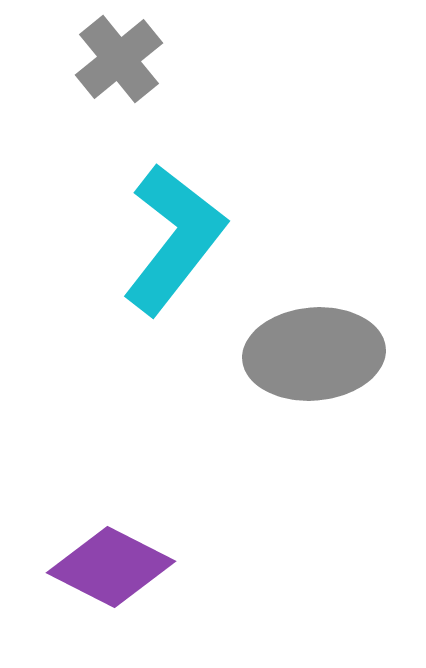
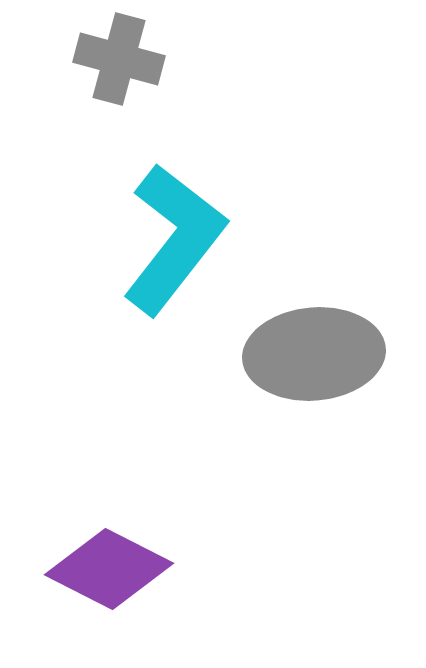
gray cross: rotated 36 degrees counterclockwise
purple diamond: moved 2 px left, 2 px down
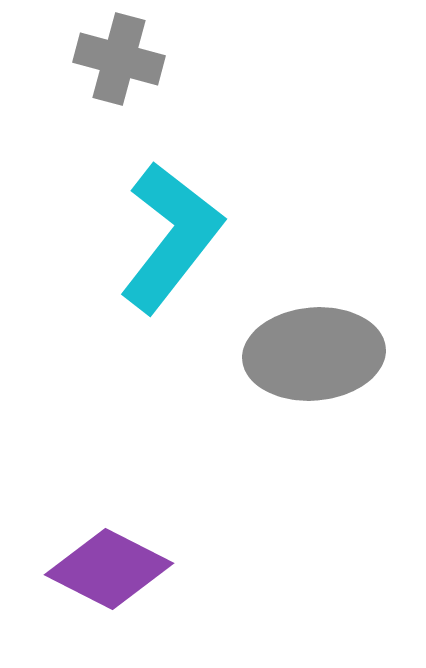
cyan L-shape: moved 3 px left, 2 px up
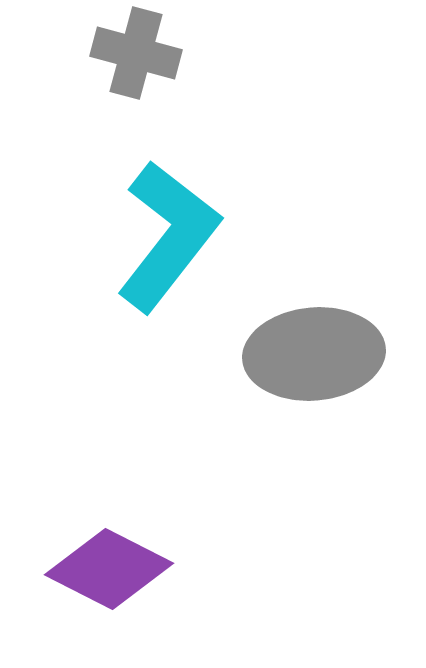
gray cross: moved 17 px right, 6 px up
cyan L-shape: moved 3 px left, 1 px up
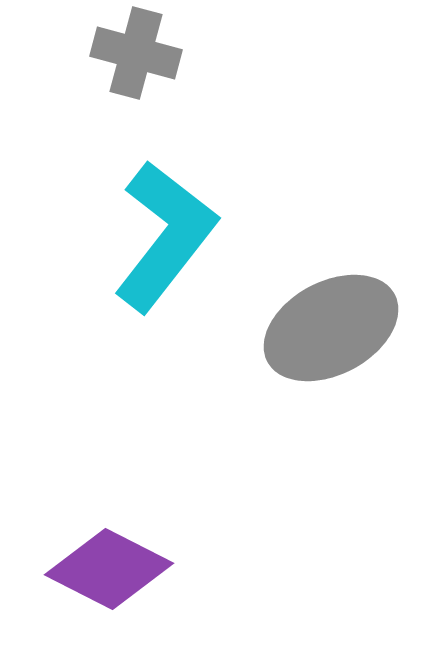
cyan L-shape: moved 3 px left
gray ellipse: moved 17 px right, 26 px up; rotated 23 degrees counterclockwise
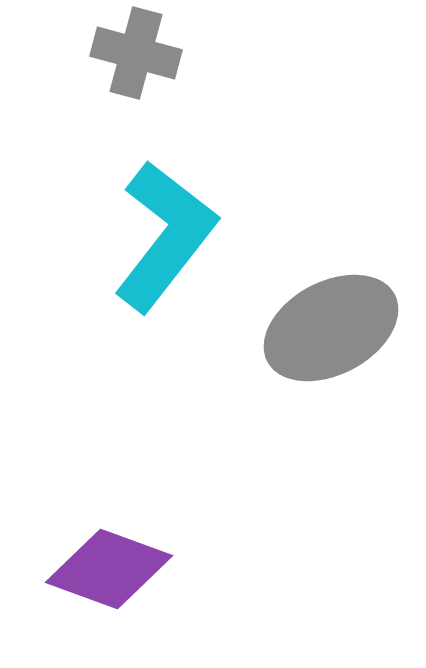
purple diamond: rotated 7 degrees counterclockwise
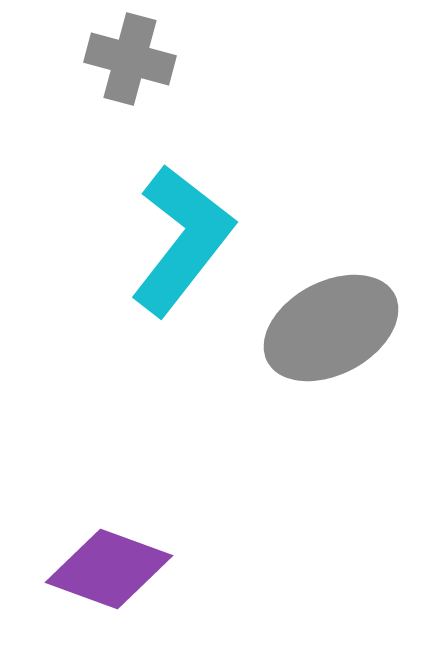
gray cross: moved 6 px left, 6 px down
cyan L-shape: moved 17 px right, 4 px down
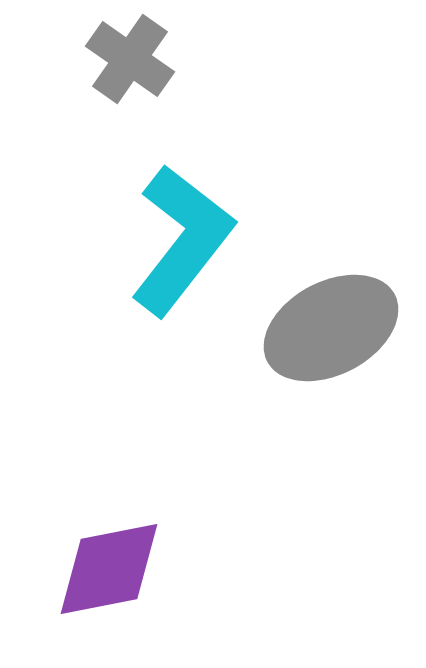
gray cross: rotated 20 degrees clockwise
purple diamond: rotated 31 degrees counterclockwise
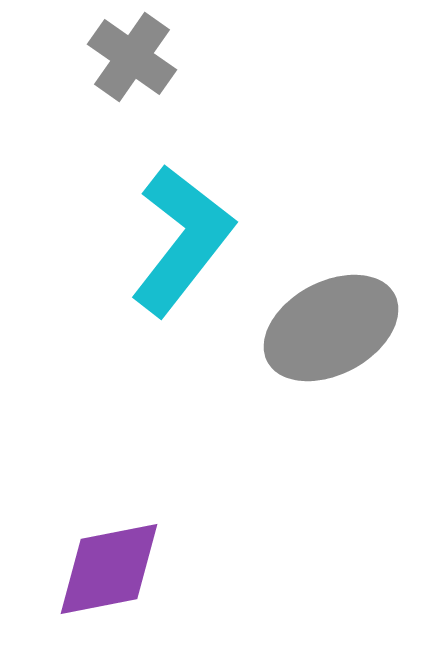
gray cross: moved 2 px right, 2 px up
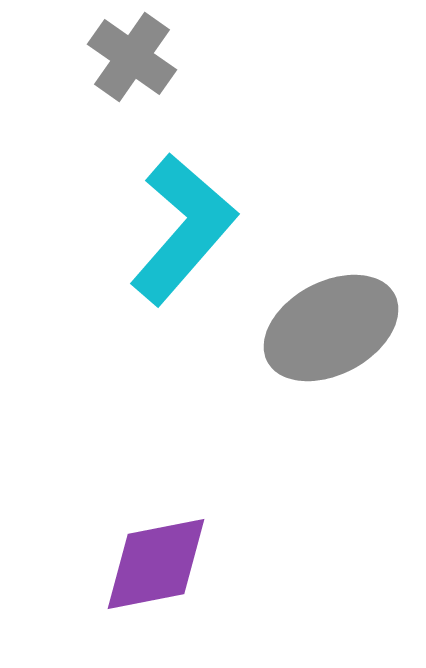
cyan L-shape: moved 1 px right, 11 px up; rotated 3 degrees clockwise
purple diamond: moved 47 px right, 5 px up
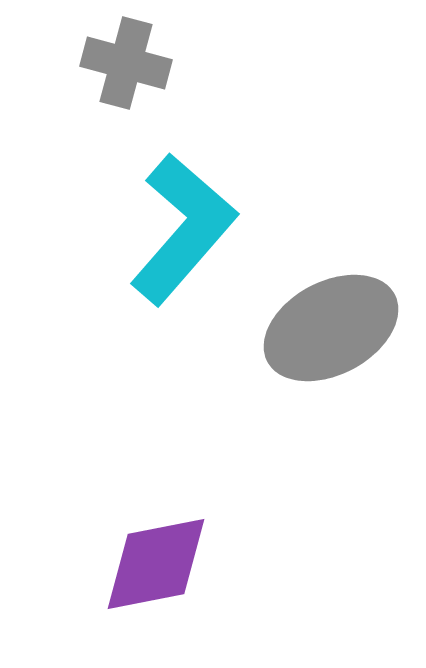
gray cross: moved 6 px left, 6 px down; rotated 20 degrees counterclockwise
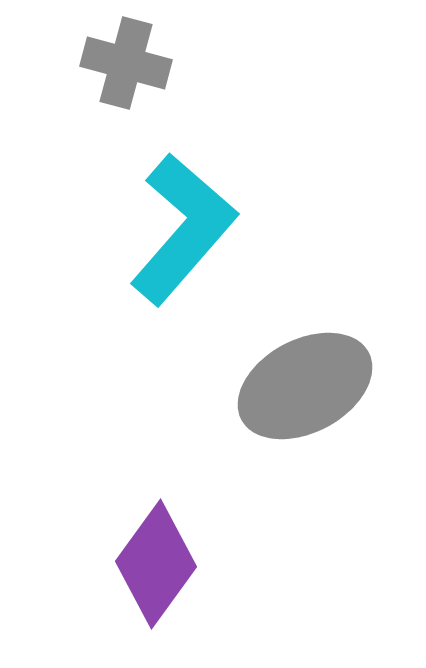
gray ellipse: moved 26 px left, 58 px down
purple diamond: rotated 43 degrees counterclockwise
